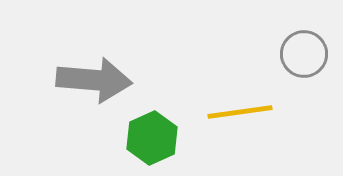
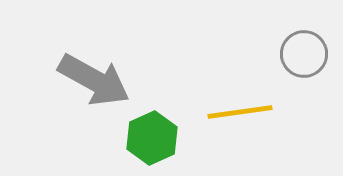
gray arrow: rotated 24 degrees clockwise
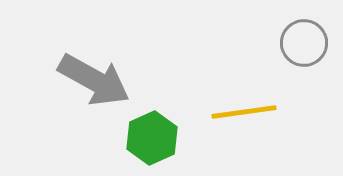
gray circle: moved 11 px up
yellow line: moved 4 px right
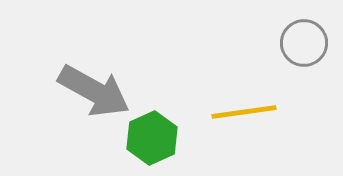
gray arrow: moved 11 px down
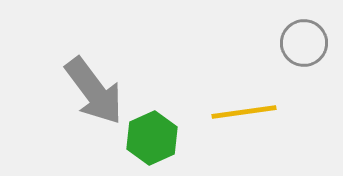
gray arrow: rotated 24 degrees clockwise
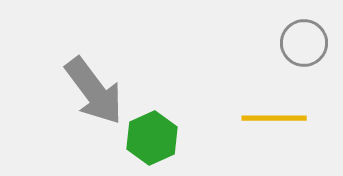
yellow line: moved 30 px right, 6 px down; rotated 8 degrees clockwise
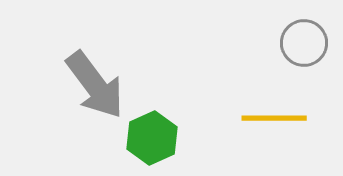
gray arrow: moved 1 px right, 6 px up
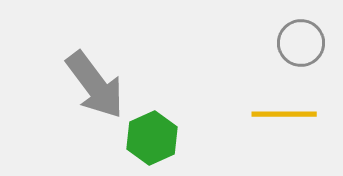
gray circle: moved 3 px left
yellow line: moved 10 px right, 4 px up
